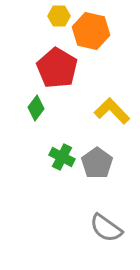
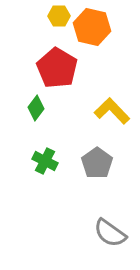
orange hexagon: moved 1 px right, 4 px up
green cross: moved 17 px left, 4 px down
gray semicircle: moved 4 px right, 5 px down
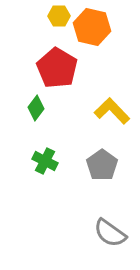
gray pentagon: moved 5 px right, 2 px down
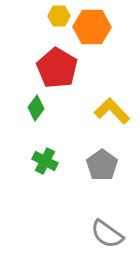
orange hexagon: rotated 12 degrees counterclockwise
gray semicircle: moved 3 px left, 1 px down
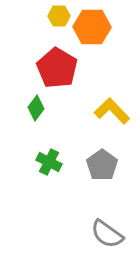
green cross: moved 4 px right, 1 px down
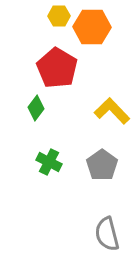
gray semicircle: rotated 40 degrees clockwise
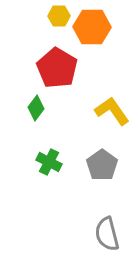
yellow L-shape: rotated 9 degrees clockwise
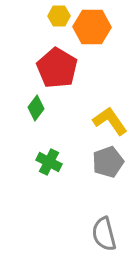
yellow L-shape: moved 2 px left, 10 px down
gray pentagon: moved 6 px right, 3 px up; rotated 16 degrees clockwise
gray semicircle: moved 3 px left
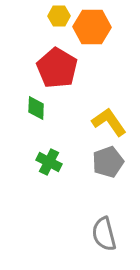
green diamond: rotated 35 degrees counterclockwise
yellow L-shape: moved 1 px left, 1 px down
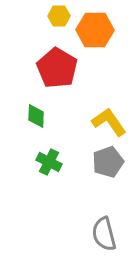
orange hexagon: moved 3 px right, 3 px down
green diamond: moved 8 px down
